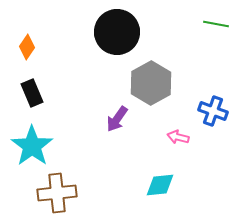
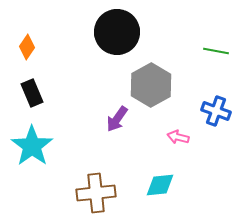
green line: moved 27 px down
gray hexagon: moved 2 px down
blue cross: moved 3 px right
brown cross: moved 39 px right
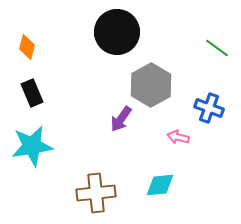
orange diamond: rotated 20 degrees counterclockwise
green line: moved 1 px right, 3 px up; rotated 25 degrees clockwise
blue cross: moved 7 px left, 3 px up
purple arrow: moved 4 px right
cyan star: rotated 27 degrees clockwise
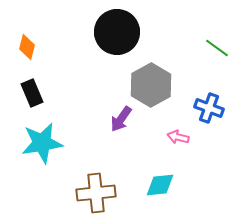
cyan star: moved 10 px right, 3 px up
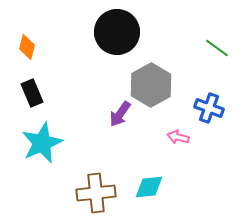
purple arrow: moved 1 px left, 5 px up
cyan star: rotated 15 degrees counterclockwise
cyan diamond: moved 11 px left, 2 px down
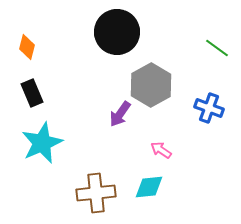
pink arrow: moved 17 px left, 13 px down; rotated 20 degrees clockwise
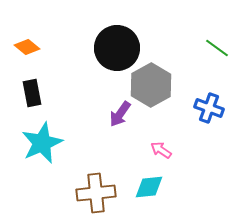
black circle: moved 16 px down
orange diamond: rotated 65 degrees counterclockwise
black rectangle: rotated 12 degrees clockwise
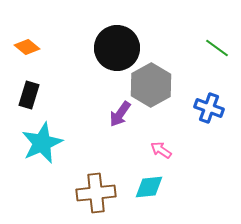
black rectangle: moved 3 px left, 2 px down; rotated 28 degrees clockwise
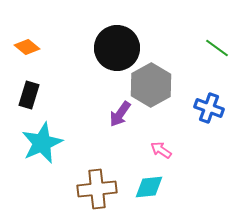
brown cross: moved 1 px right, 4 px up
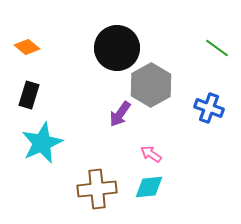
pink arrow: moved 10 px left, 4 px down
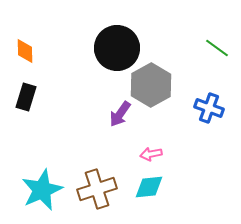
orange diamond: moved 2 px left, 4 px down; rotated 50 degrees clockwise
black rectangle: moved 3 px left, 2 px down
cyan star: moved 47 px down
pink arrow: rotated 45 degrees counterclockwise
brown cross: rotated 12 degrees counterclockwise
